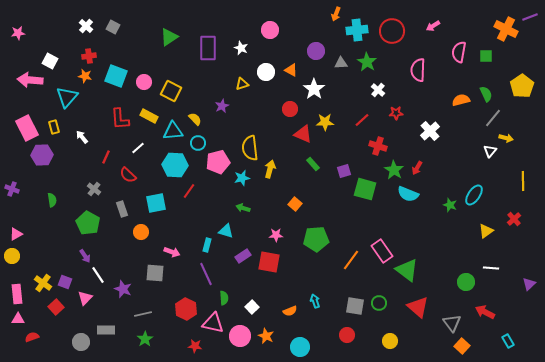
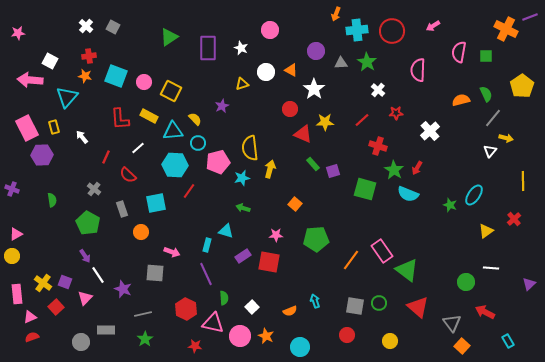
purple square at (344, 171): moved 11 px left
pink triangle at (18, 319): moved 12 px right, 2 px up; rotated 24 degrees counterclockwise
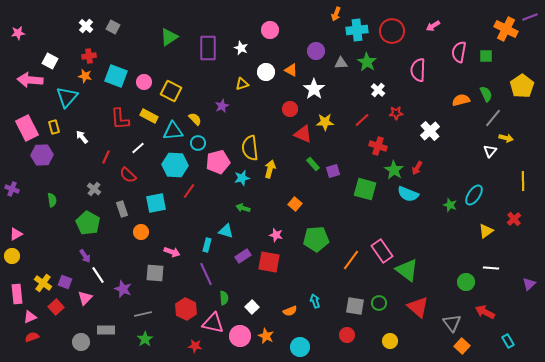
pink star at (276, 235): rotated 16 degrees clockwise
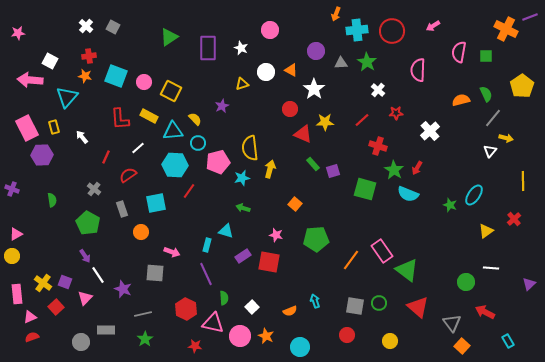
red semicircle at (128, 175): rotated 102 degrees clockwise
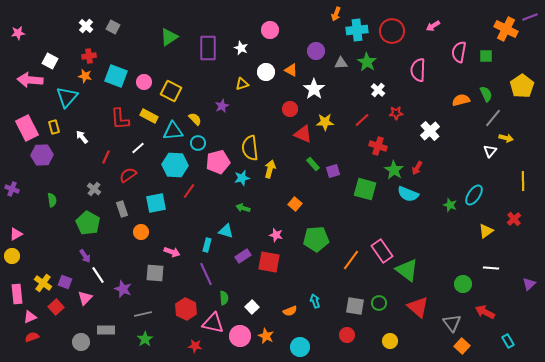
green circle at (466, 282): moved 3 px left, 2 px down
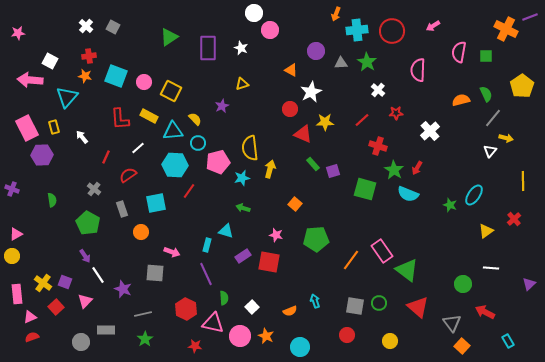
white circle at (266, 72): moved 12 px left, 59 px up
white star at (314, 89): moved 3 px left, 3 px down; rotated 10 degrees clockwise
pink triangle at (85, 298): moved 3 px down
